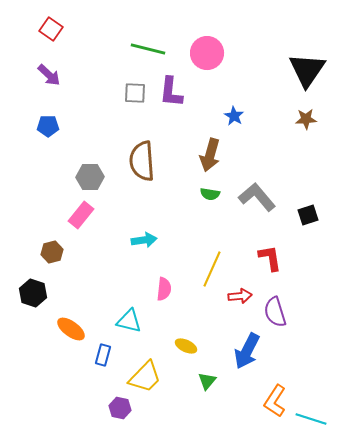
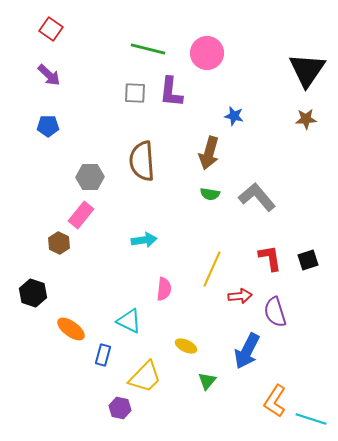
blue star: rotated 18 degrees counterclockwise
brown arrow: moved 1 px left, 2 px up
black square: moved 45 px down
brown hexagon: moved 7 px right, 9 px up; rotated 20 degrees counterclockwise
cyan triangle: rotated 12 degrees clockwise
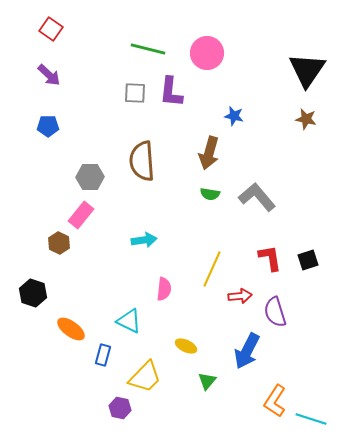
brown star: rotated 15 degrees clockwise
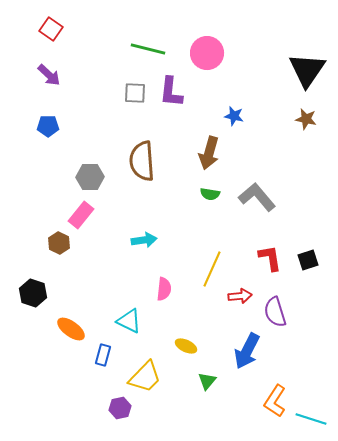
purple hexagon: rotated 25 degrees counterclockwise
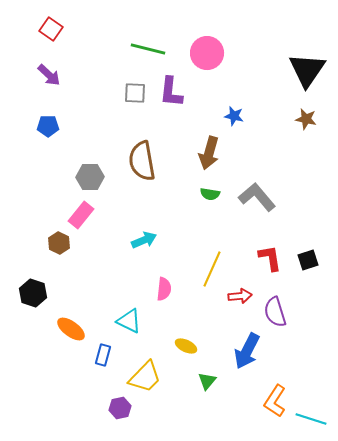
brown semicircle: rotated 6 degrees counterclockwise
cyan arrow: rotated 15 degrees counterclockwise
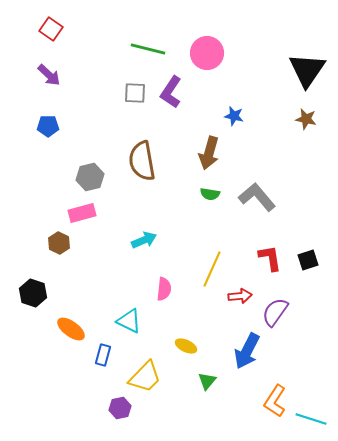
purple L-shape: rotated 28 degrees clockwise
gray hexagon: rotated 12 degrees counterclockwise
pink rectangle: moved 1 px right, 2 px up; rotated 36 degrees clockwise
purple semicircle: rotated 52 degrees clockwise
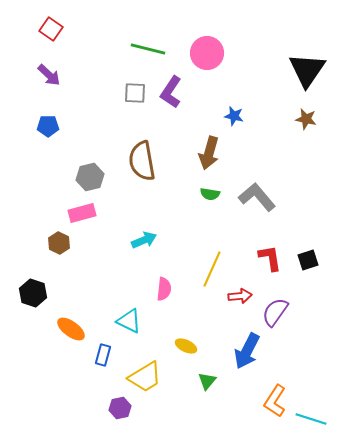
yellow trapezoid: rotated 15 degrees clockwise
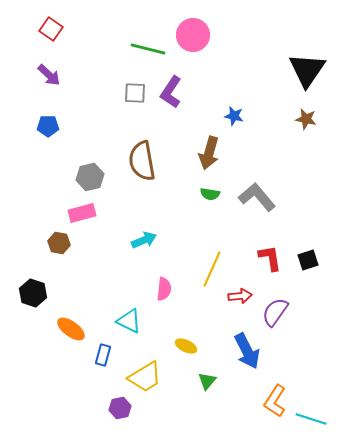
pink circle: moved 14 px left, 18 px up
brown hexagon: rotated 15 degrees counterclockwise
blue arrow: rotated 54 degrees counterclockwise
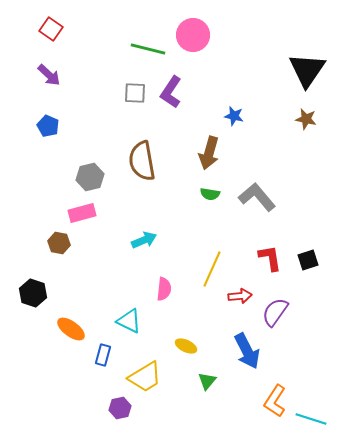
blue pentagon: rotated 25 degrees clockwise
